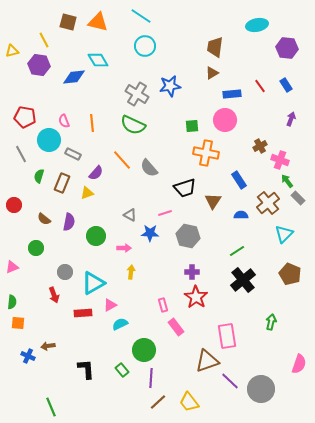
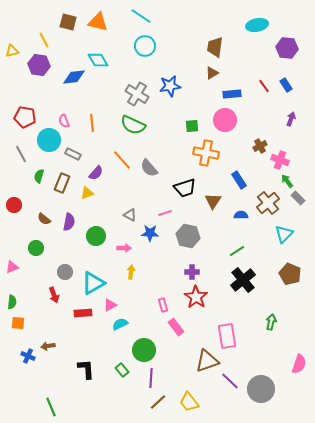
red line at (260, 86): moved 4 px right
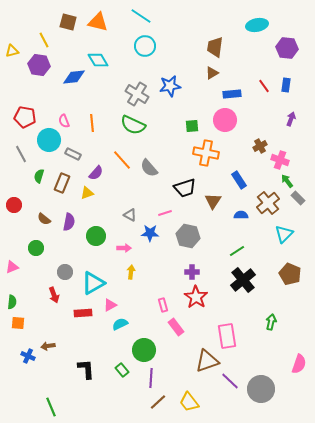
blue rectangle at (286, 85): rotated 40 degrees clockwise
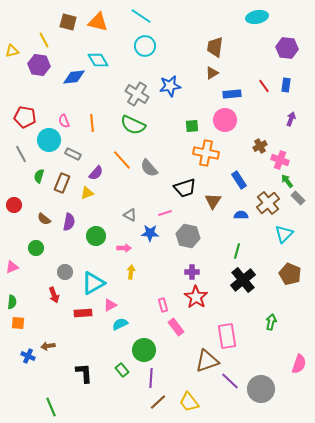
cyan ellipse at (257, 25): moved 8 px up
green line at (237, 251): rotated 42 degrees counterclockwise
black L-shape at (86, 369): moved 2 px left, 4 px down
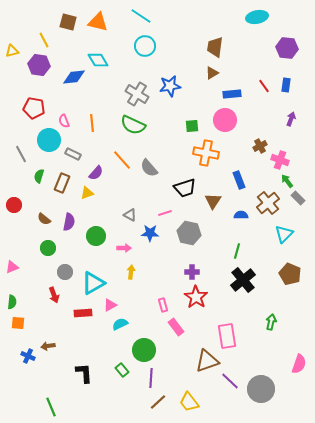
red pentagon at (25, 117): moved 9 px right, 9 px up
blue rectangle at (239, 180): rotated 12 degrees clockwise
gray hexagon at (188, 236): moved 1 px right, 3 px up
green circle at (36, 248): moved 12 px right
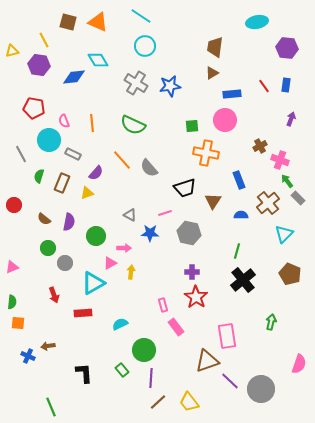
cyan ellipse at (257, 17): moved 5 px down
orange triangle at (98, 22): rotated 10 degrees clockwise
gray cross at (137, 94): moved 1 px left, 11 px up
gray circle at (65, 272): moved 9 px up
pink triangle at (110, 305): moved 42 px up
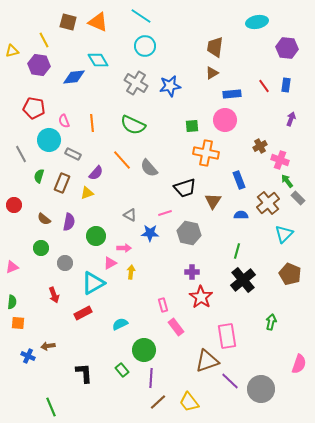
green circle at (48, 248): moved 7 px left
red star at (196, 297): moved 5 px right
red rectangle at (83, 313): rotated 24 degrees counterclockwise
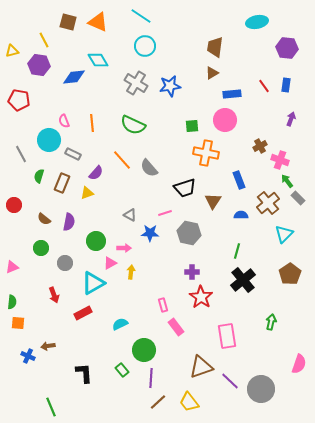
red pentagon at (34, 108): moved 15 px left, 8 px up
green circle at (96, 236): moved 5 px down
brown pentagon at (290, 274): rotated 15 degrees clockwise
brown triangle at (207, 361): moved 6 px left, 6 px down
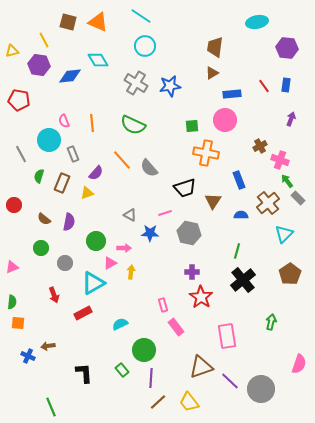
blue diamond at (74, 77): moved 4 px left, 1 px up
gray rectangle at (73, 154): rotated 42 degrees clockwise
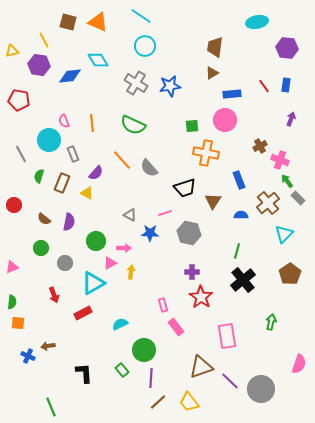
yellow triangle at (87, 193): rotated 48 degrees clockwise
